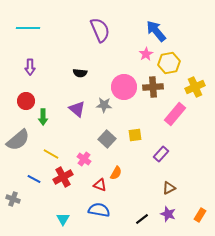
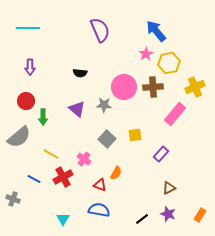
gray semicircle: moved 1 px right, 3 px up
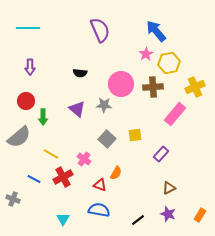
pink circle: moved 3 px left, 3 px up
black line: moved 4 px left, 1 px down
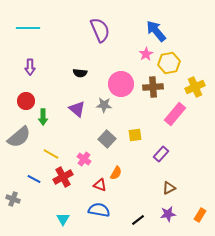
purple star: rotated 28 degrees counterclockwise
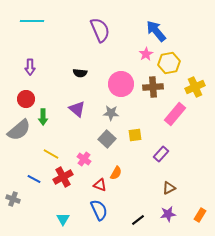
cyan line: moved 4 px right, 7 px up
red circle: moved 2 px up
gray star: moved 7 px right, 8 px down
gray semicircle: moved 7 px up
blue semicircle: rotated 55 degrees clockwise
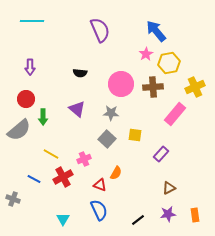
yellow square: rotated 16 degrees clockwise
pink cross: rotated 32 degrees clockwise
orange rectangle: moved 5 px left; rotated 40 degrees counterclockwise
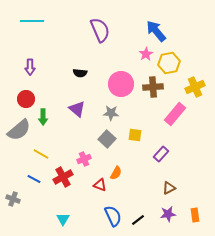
yellow line: moved 10 px left
blue semicircle: moved 14 px right, 6 px down
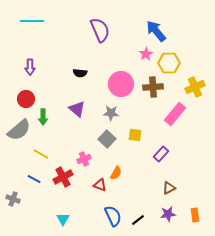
yellow hexagon: rotated 10 degrees clockwise
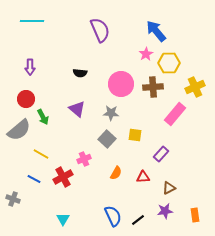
green arrow: rotated 28 degrees counterclockwise
red triangle: moved 43 px right, 8 px up; rotated 24 degrees counterclockwise
purple star: moved 3 px left, 3 px up
